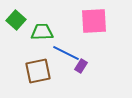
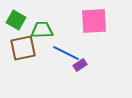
green square: rotated 12 degrees counterclockwise
green trapezoid: moved 2 px up
purple rectangle: moved 1 px left, 1 px up; rotated 24 degrees clockwise
brown square: moved 15 px left, 23 px up
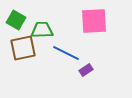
purple rectangle: moved 6 px right, 5 px down
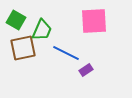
green trapezoid: rotated 115 degrees clockwise
